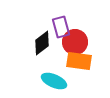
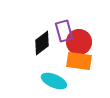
purple rectangle: moved 3 px right, 4 px down
red circle: moved 4 px right
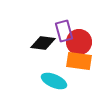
black diamond: moved 1 px right; rotated 45 degrees clockwise
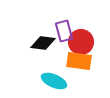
red circle: moved 2 px right
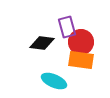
purple rectangle: moved 3 px right, 4 px up
black diamond: moved 1 px left
orange rectangle: moved 2 px right, 1 px up
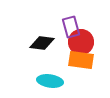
purple rectangle: moved 4 px right
cyan ellipse: moved 4 px left; rotated 15 degrees counterclockwise
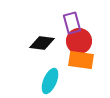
purple rectangle: moved 1 px right, 4 px up
red circle: moved 2 px left, 1 px up
cyan ellipse: rotated 75 degrees counterclockwise
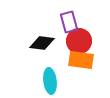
purple rectangle: moved 3 px left, 1 px up
cyan ellipse: rotated 30 degrees counterclockwise
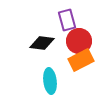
purple rectangle: moved 2 px left, 2 px up
orange rectangle: rotated 35 degrees counterclockwise
